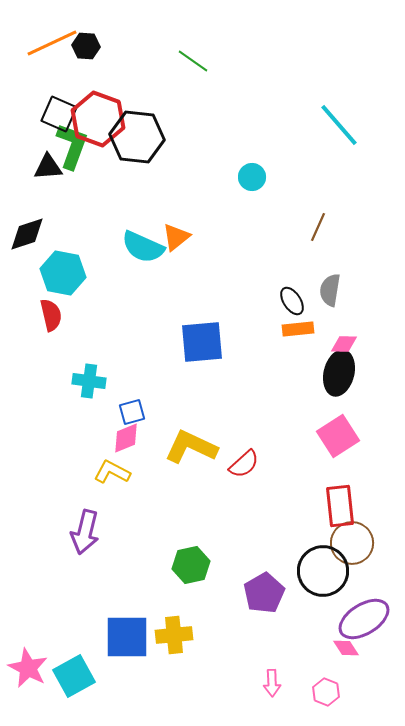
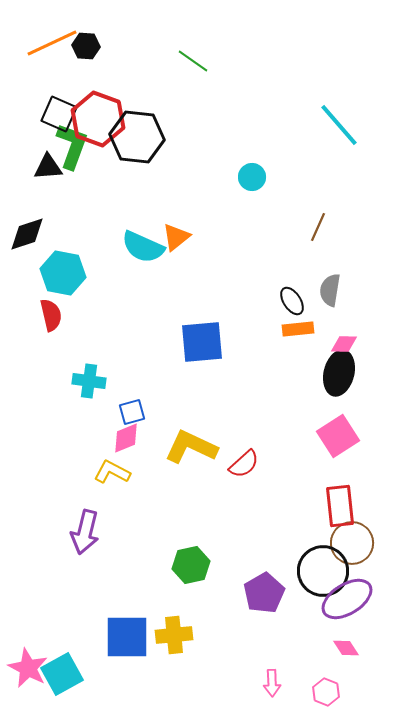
purple ellipse at (364, 619): moved 17 px left, 20 px up
cyan square at (74, 676): moved 12 px left, 2 px up
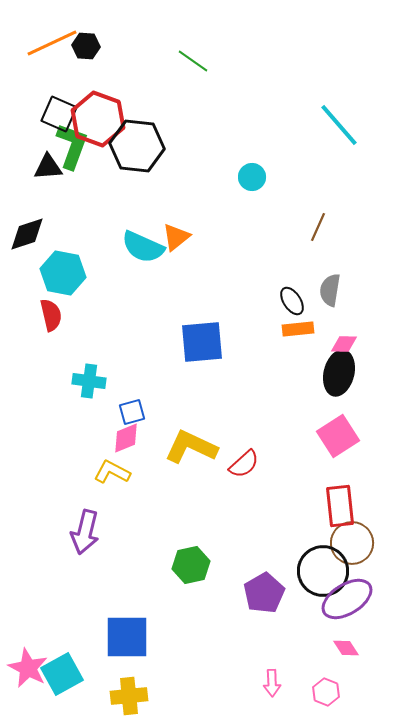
black hexagon at (137, 137): moved 9 px down
yellow cross at (174, 635): moved 45 px left, 61 px down
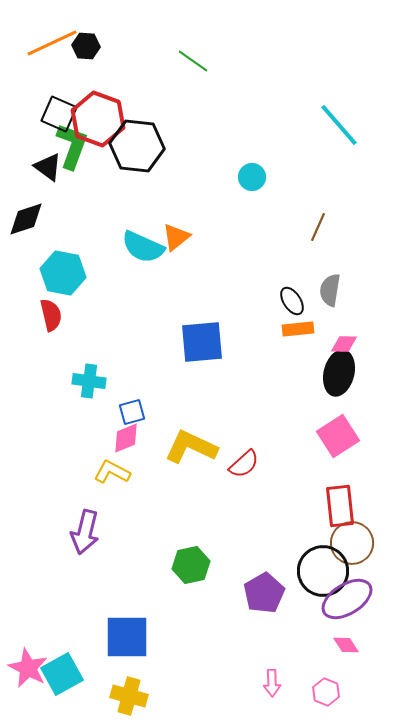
black triangle at (48, 167): rotated 40 degrees clockwise
black diamond at (27, 234): moved 1 px left, 15 px up
pink diamond at (346, 648): moved 3 px up
yellow cross at (129, 696): rotated 21 degrees clockwise
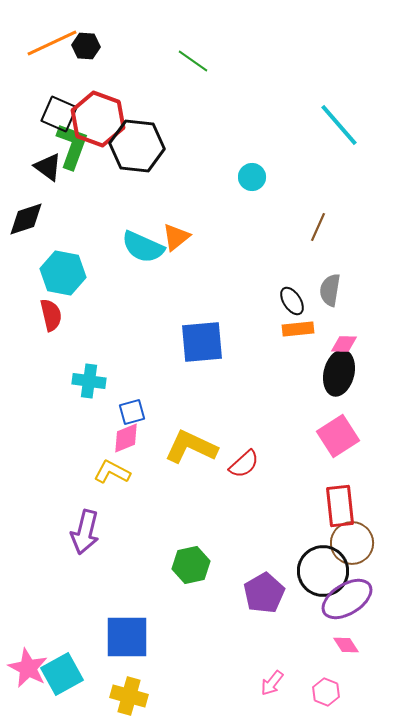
pink arrow at (272, 683): rotated 40 degrees clockwise
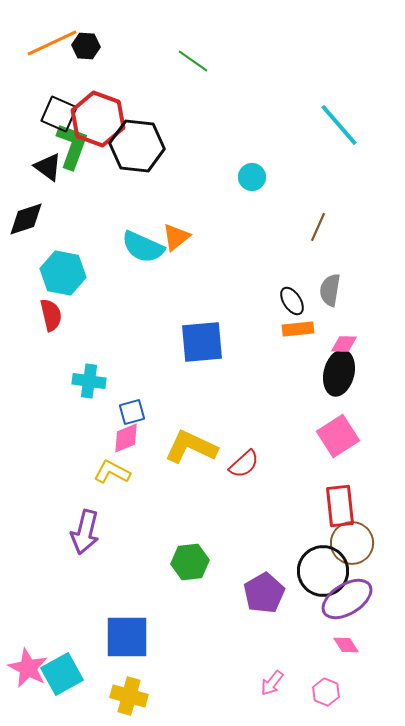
green hexagon at (191, 565): moved 1 px left, 3 px up; rotated 6 degrees clockwise
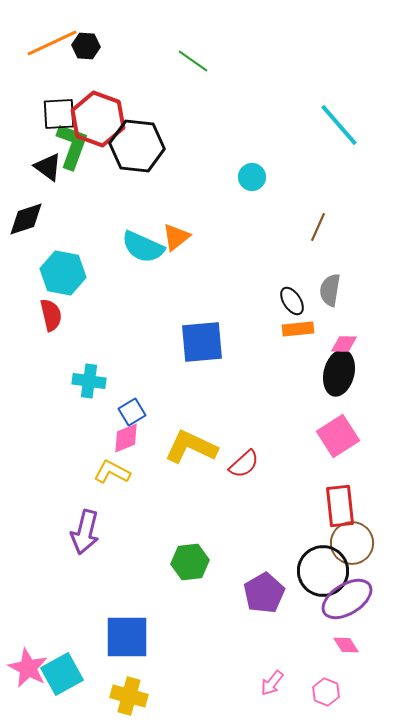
black square at (59, 114): rotated 27 degrees counterclockwise
blue square at (132, 412): rotated 16 degrees counterclockwise
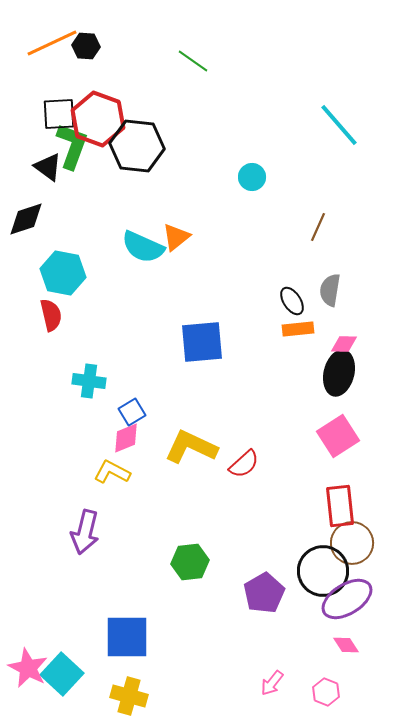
cyan square at (62, 674): rotated 18 degrees counterclockwise
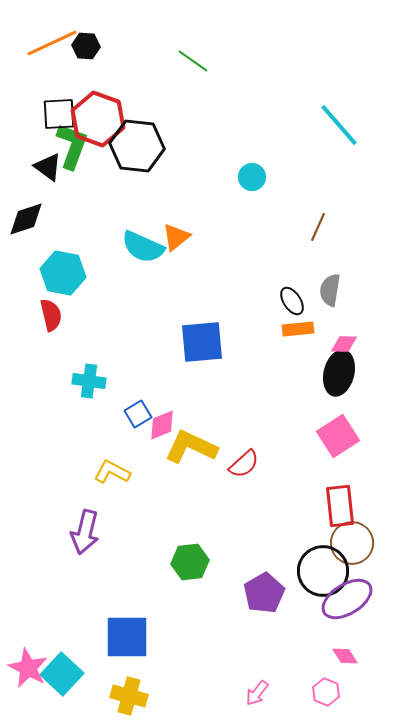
blue square at (132, 412): moved 6 px right, 2 px down
pink diamond at (126, 438): moved 36 px right, 13 px up
pink diamond at (346, 645): moved 1 px left, 11 px down
pink arrow at (272, 683): moved 15 px left, 10 px down
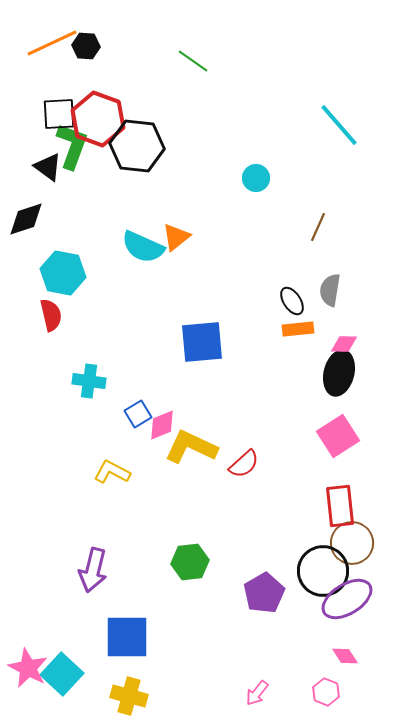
cyan circle at (252, 177): moved 4 px right, 1 px down
purple arrow at (85, 532): moved 8 px right, 38 px down
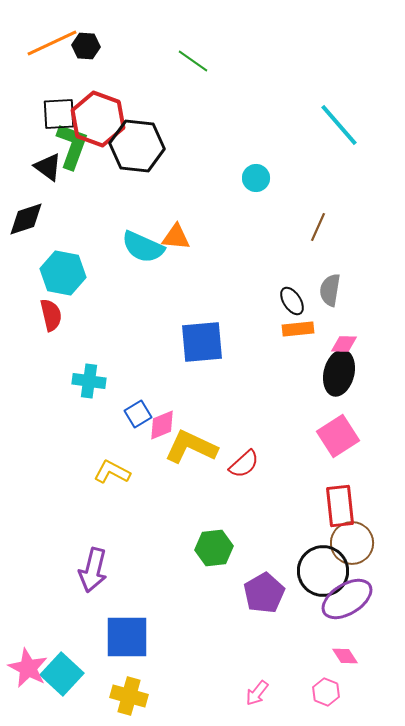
orange triangle at (176, 237): rotated 44 degrees clockwise
green hexagon at (190, 562): moved 24 px right, 14 px up
